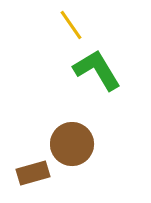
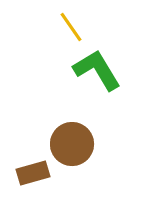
yellow line: moved 2 px down
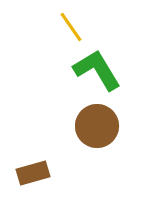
brown circle: moved 25 px right, 18 px up
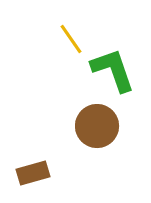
yellow line: moved 12 px down
green L-shape: moved 16 px right; rotated 12 degrees clockwise
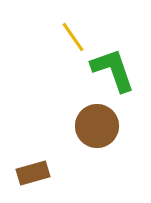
yellow line: moved 2 px right, 2 px up
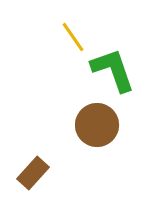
brown circle: moved 1 px up
brown rectangle: rotated 32 degrees counterclockwise
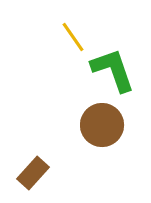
brown circle: moved 5 px right
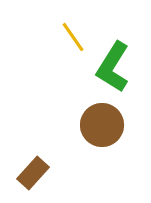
green L-shape: moved 3 px up; rotated 129 degrees counterclockwise
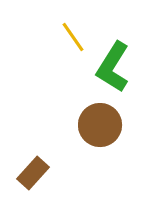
brown circle: moved 2 px left
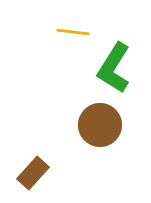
yellow line: moved 5 px up; rotated 48 degrees counterclockwise
green L-shape: moved 1 px right, 1 px down
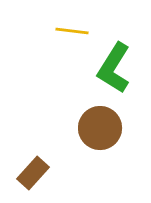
yellow line: moved 1 px left, 1 px up
brown circle: moved 3 px down
